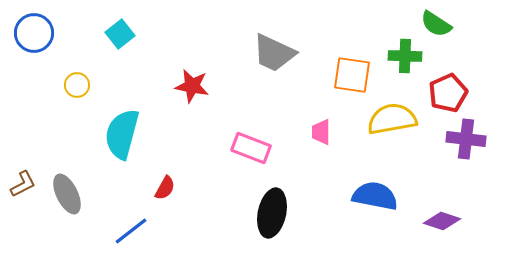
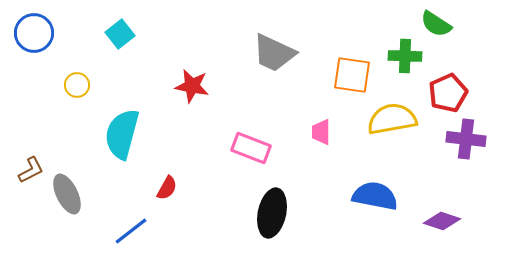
brown L-shape: moved 8 px right, 14 px up
red semicircle: moved 2 px right
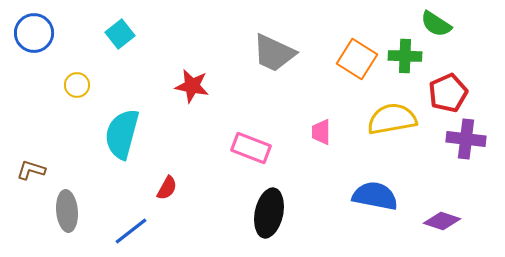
orange square: moved 5 px right, 16 px up; rotated 24 degrees clockwise
brown L-shape: rotated 136 degrees counterclockwise
gray ellipse: moved 17 px down; rotated 21 degrees clockwise
black ellipse: moved 3 px left
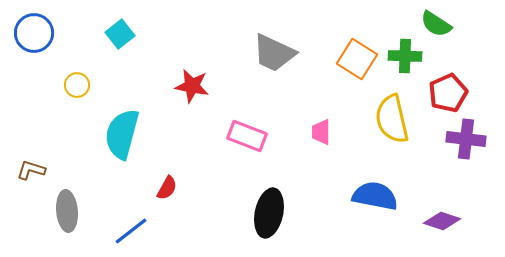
yellow semicircle: rotated 93 degrees counterclockwise
pink rectangle: moved 4 px left, 12 px up
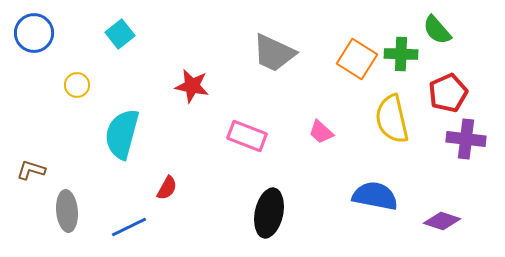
green semicircle: moved 1 px right, 6 px down; rotated 16 degrees clockwise
green cross: moved 4 px left, 2 px up
pink trapezoid: rotated 48 degrees counterclockwise
blue line: moved 2 px left, 4 px up; rotated 12 degrees clockwise
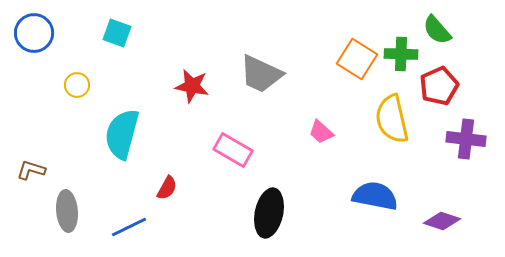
cyan square: moved 3 px left, 1 px up; rotated 32 degrees counterclockwise
gray trapezoid: moved 13 px left, 21 px down
red pentagon: moved 9 px left, 7 px up
pink rectangle: moved 14 px left, 14 px down; rotated 9 degrees clockwise
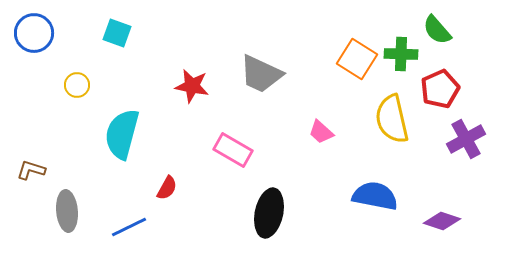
red pentagon: moved 1 px right, 3 px down
purple cross: rotated 36 degrees counterclockwise
